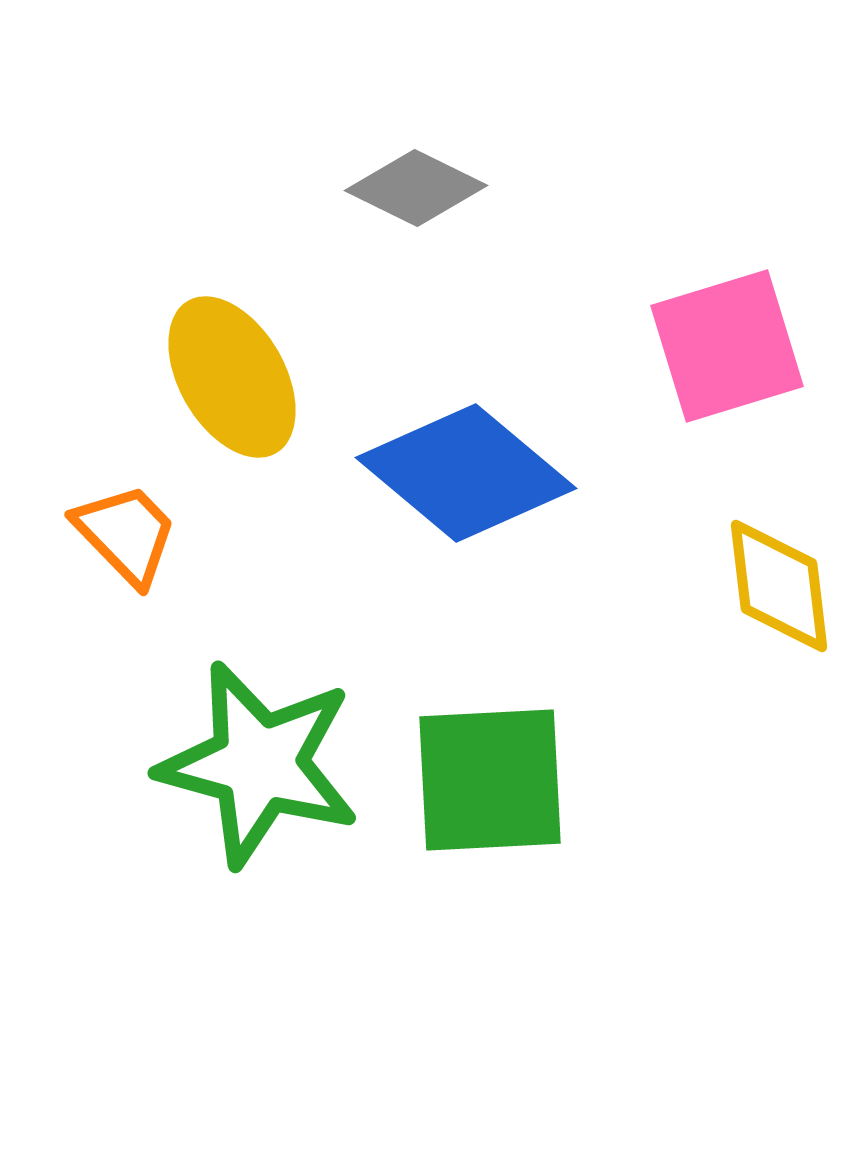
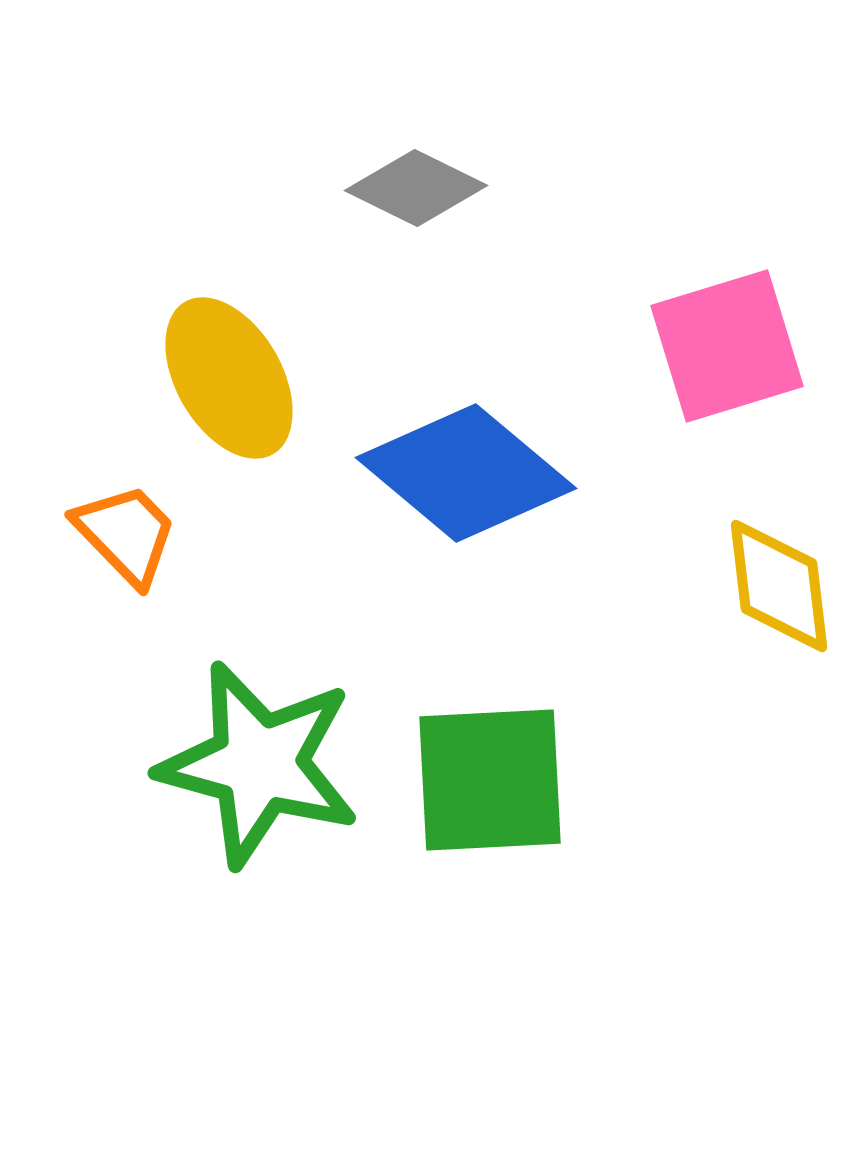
yellow ellipse: moved 3 px left, 1 px down
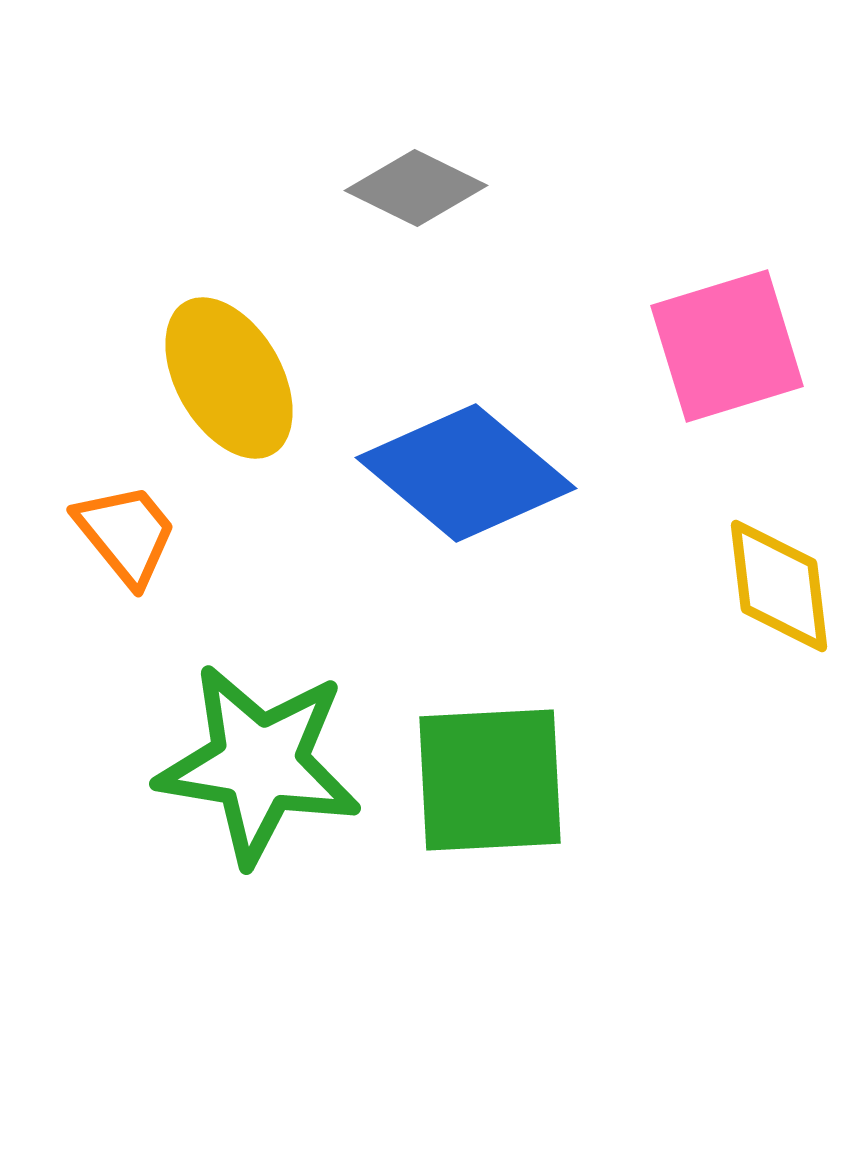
orange trapezoid: rotated 5 degrees clockwise
green star: rotated 6 degrees counterclockwise
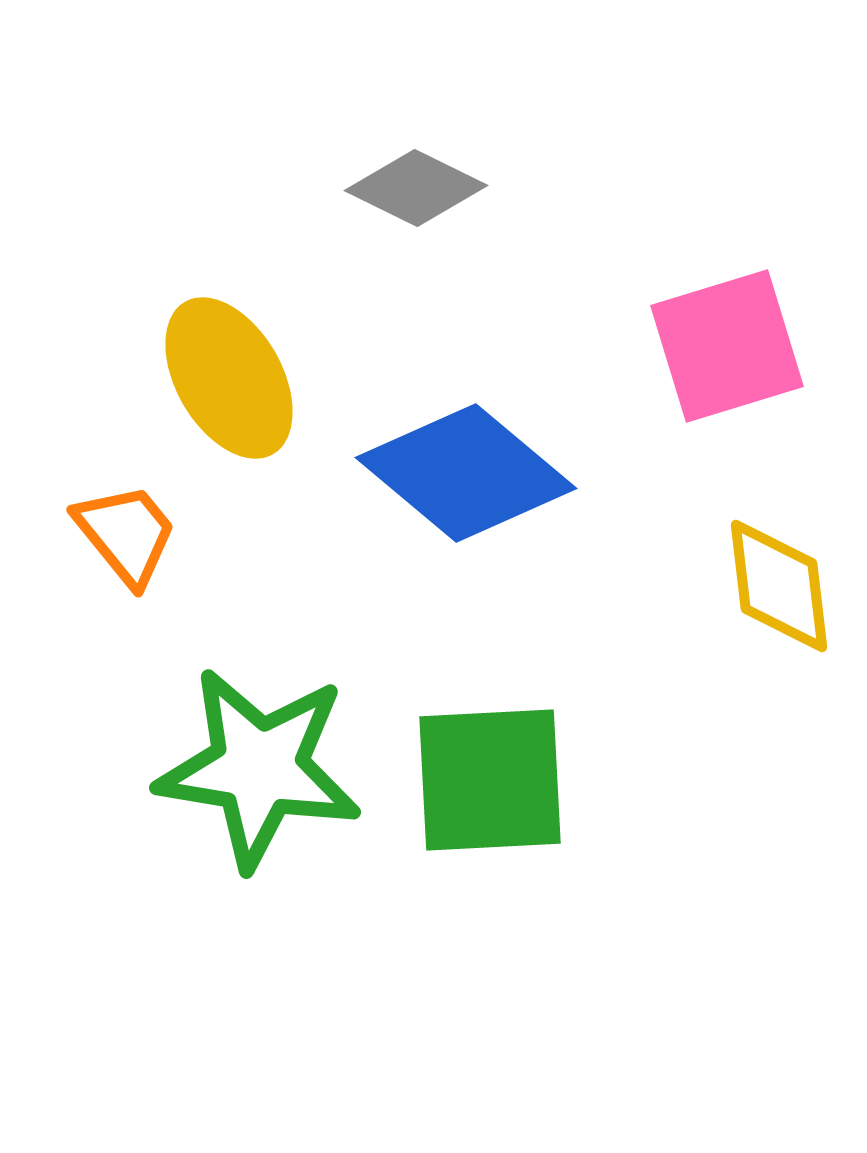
green star: moved 4 px down
